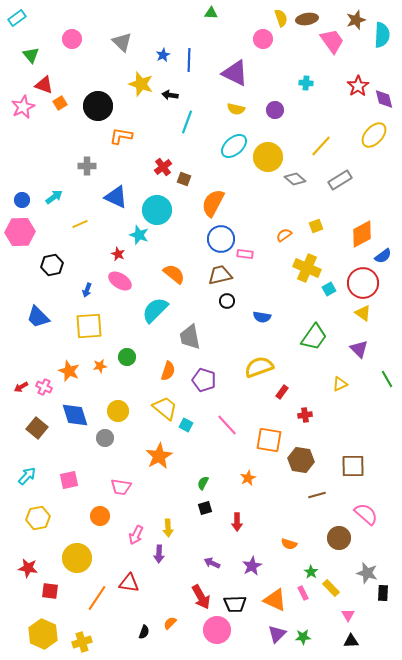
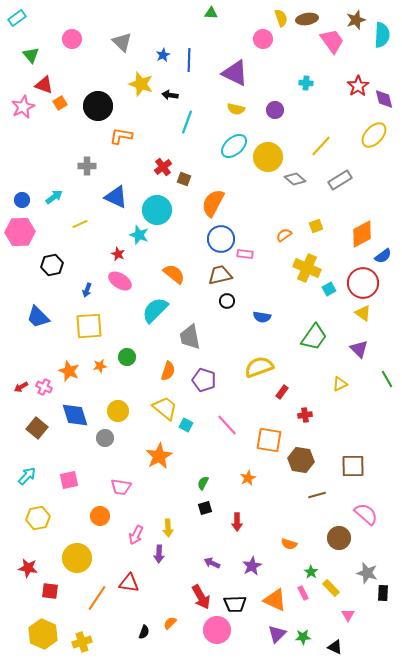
black triangle at (351, 641): moved 16 px left, 6 px down; rotated 28 degrees clockwise
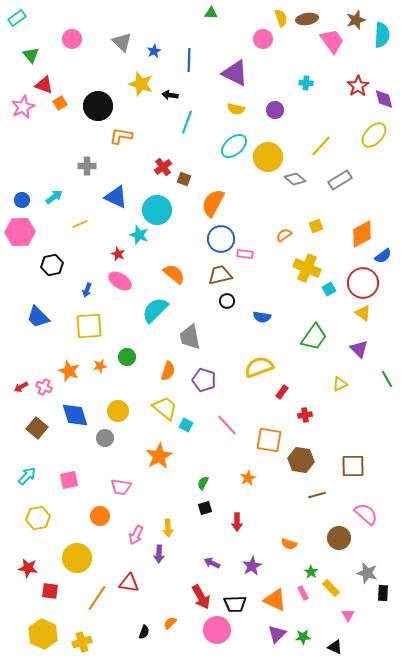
blue star at (163, 55): moved 9 px left, 4 px up
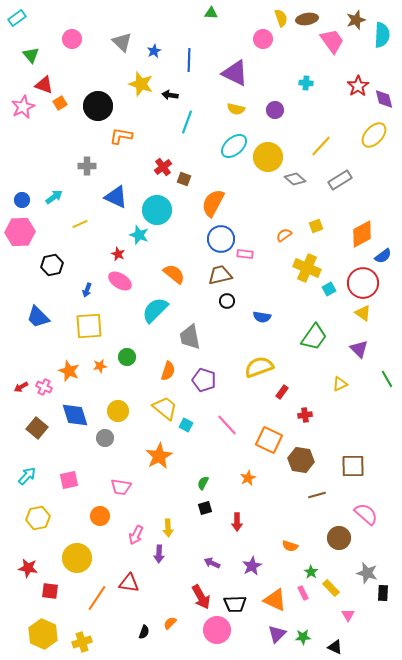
orange square at (269, 440): rotated 16 degrees clockwise
orange semicircle at (289, 544): moved 1 px right, 2 px down
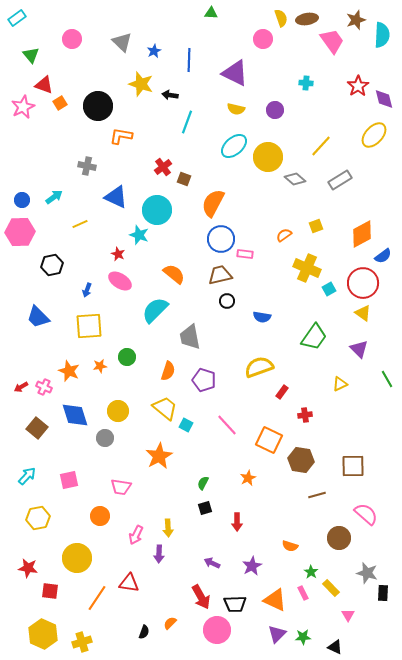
gray cross at (87, 166): rotated 12 degrees clockwise
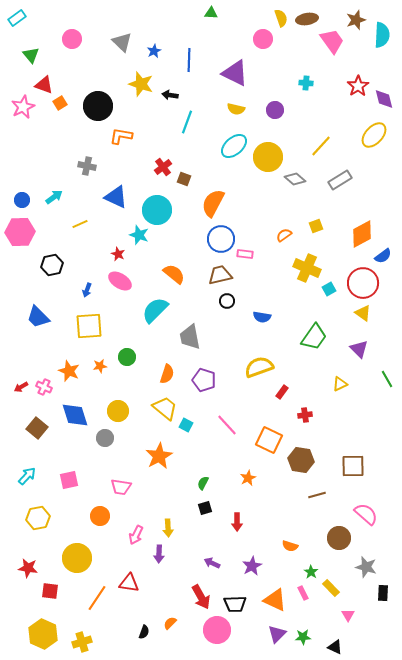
orange semicircle at (168, 371): moved 1 px left, 3 px down
gray star at (367, 573): moved 1 px left, 6 px up
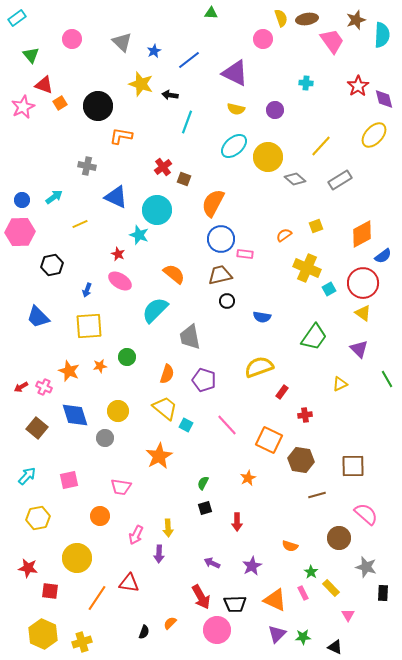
blue line at (189, 60): rotated 50 degrees clockwise
